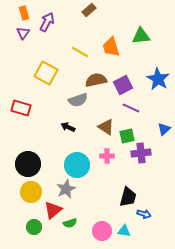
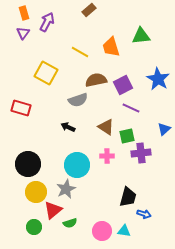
yellow circle: moved 5 px right
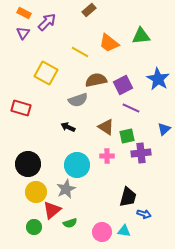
orange rectangle: rotated 48 degrees counterclockwise
purple arrow: rotated 18 degrees clockwise
orange trapezoid: moved 2 px left, 4 px up; rotated 35 degrees counterclockwise
red triangle: moved 1 px left
pink circle: moved 1 px down
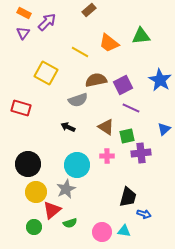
blue star: moved 2 px right, 1 px down
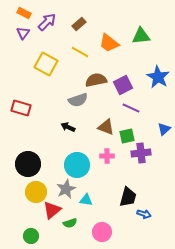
brown rectangle: moved 10 px left, 14 px down
yellow square: moved 9 px up
blue star: moved 2 px left, 3 px up
brown triangle: rotated 12 degrees counterclockwise
green circle: moved 3 px left, 9 px down
cyan triangle: moved 38 px left, 31 px up
